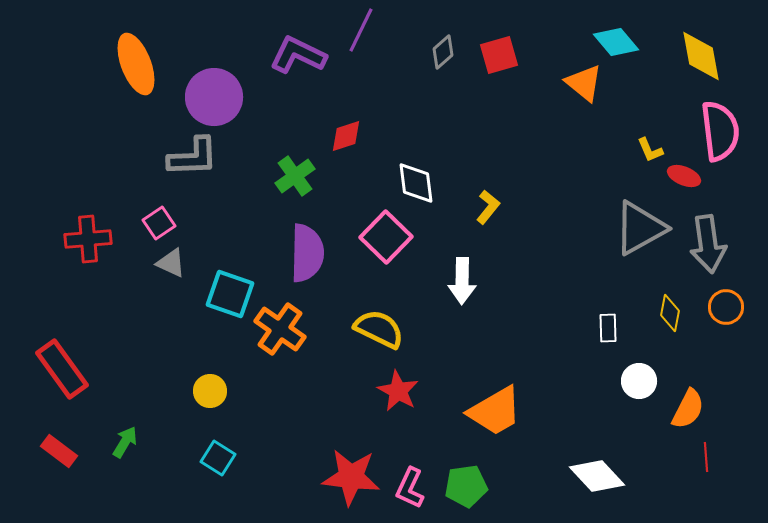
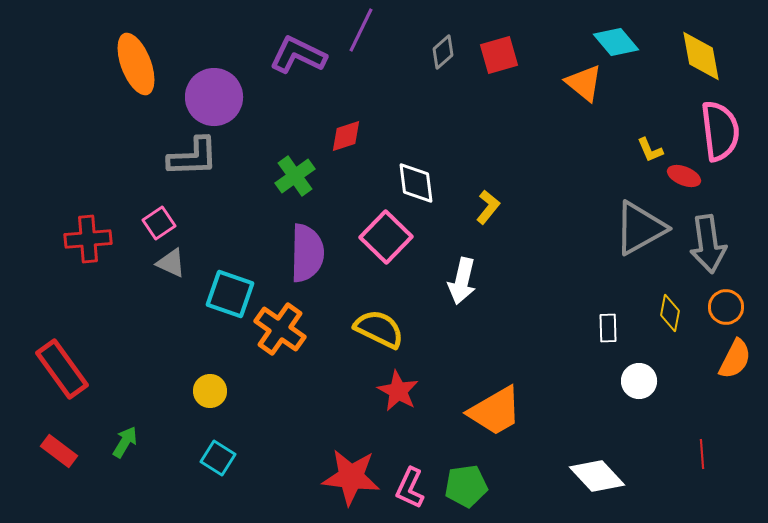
white arrow at (462, 281): rotated 12 degrees clockwise
orange semicircle at (688, 409): moved 47 px right, 50 px up
red line at (706, 457): moved 4 px left, 3 px up
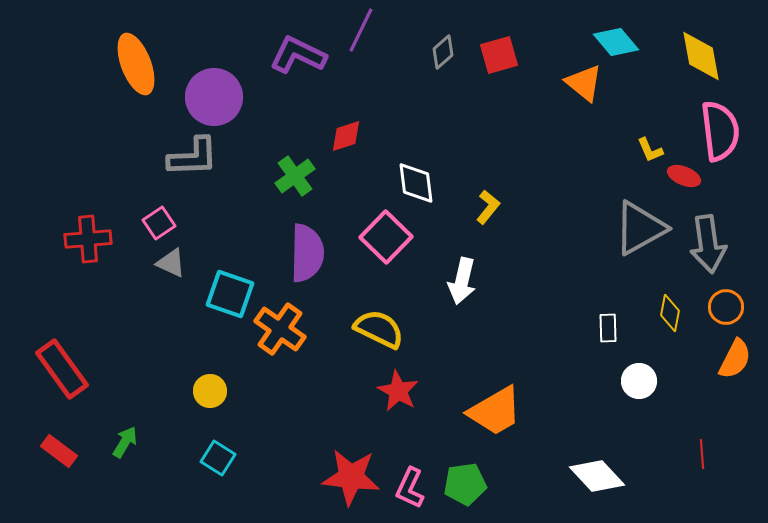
green pentagon at (466, 486): moved 1 px left, 2 px up
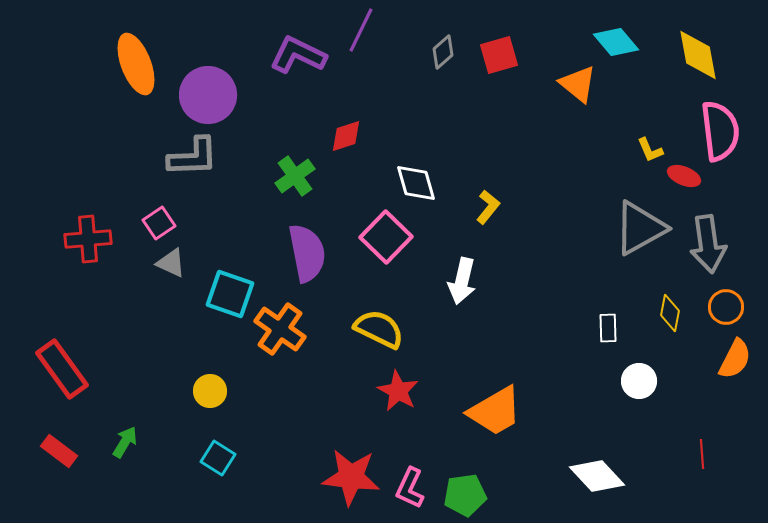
yellow diamond at (701, 56): moved 3 px left, 1 px up
orange triangle at (584, 83): moved 6 px left, 1 px down
purple circle at (214, 97): moved 6 px left, 2 px up
white diamond at (416, 183): rotated 9 degrees counterclockwise
purple semicircle at (307, 253): rotated 12 degrees counterclockwise
green pentagon at (465, 484): moved 11 px down
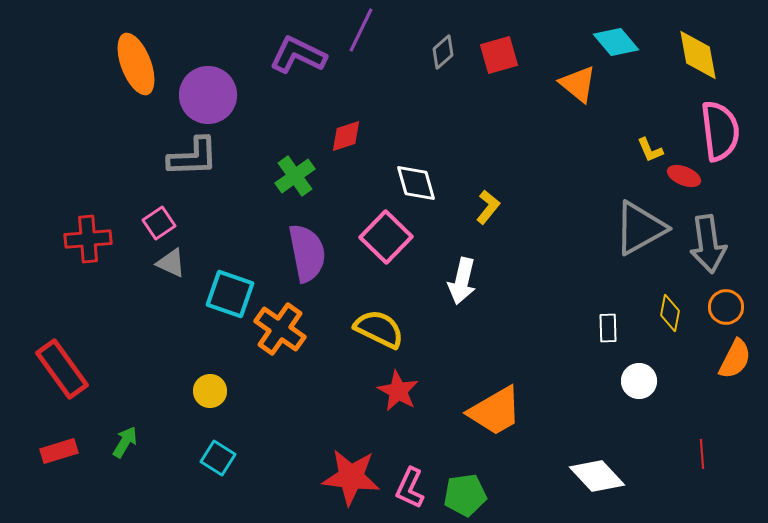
red rectangle at (59, 451): rotated 54 degrees counterclockwise
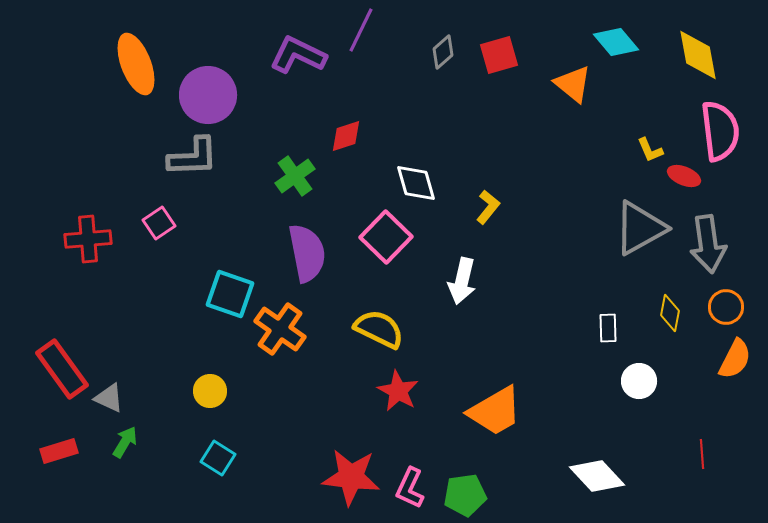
orange triangle at (578, 84): moved 5 px left
gray triangle at (171, 263): moved 62 px left, 135 px down
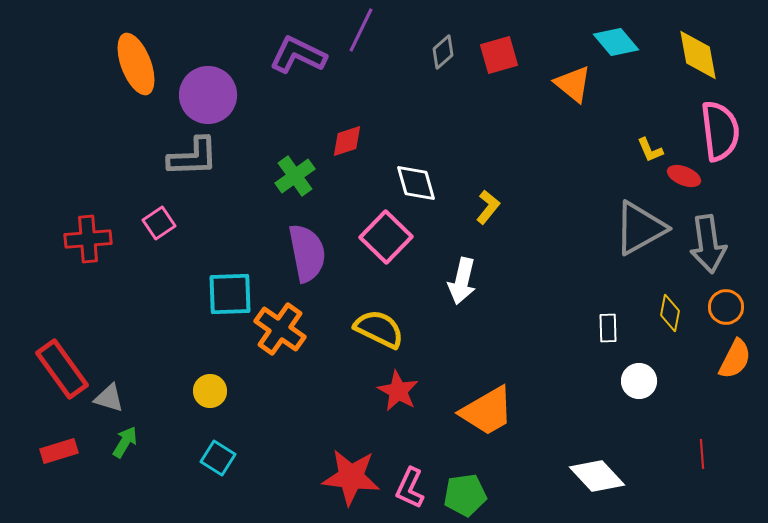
red diamond at (346, 136): moved 1 px right, 5 px down
cyan square at (230, 294): rotated 21 degrees counterclockwise
gray triangle at (109, 398): rotated 8 degrees counterclockwise
orange trapezoid at (495, 411): moved 8 px left
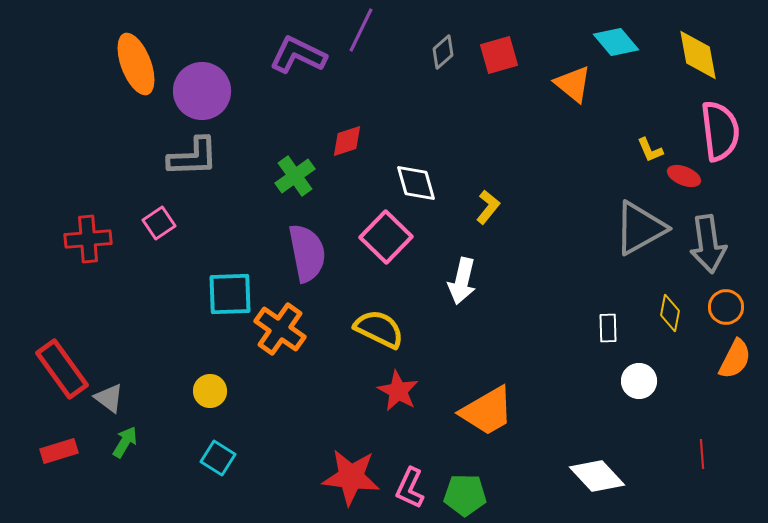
purple circle at (208, 95): moved 6 px left, 4 px up
gray triangle at (109, 398): rotated 20 degrees clockwise
green pentagon at (465, 495): rotated 9 degrees clockwise
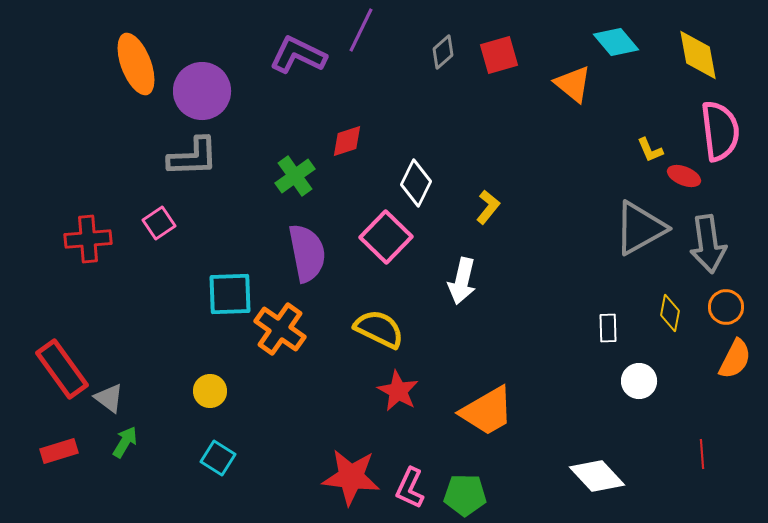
white diamond at (416, 183): rotated 42 degrees clockwise
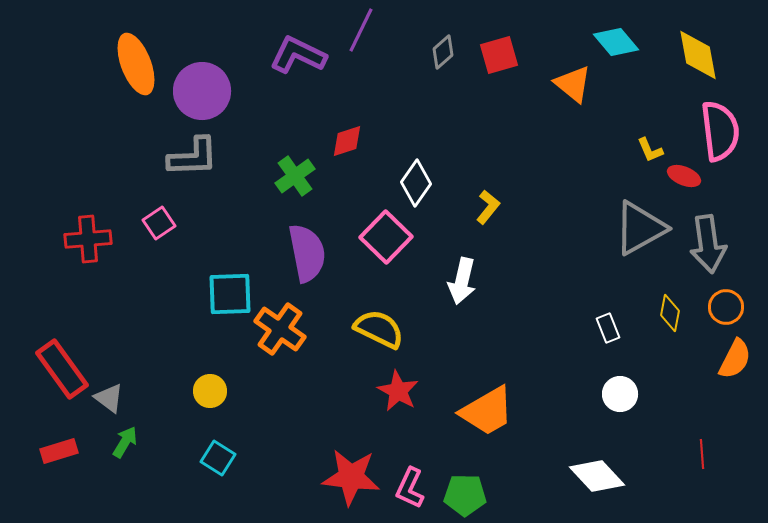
white diamond at (416, 183): rotated 9 degrees clockwise
white rectangle at (608, 328): rotated 20 degrees counterclockwise
white circle at (639, 381): moved 19 px left, 13 px down
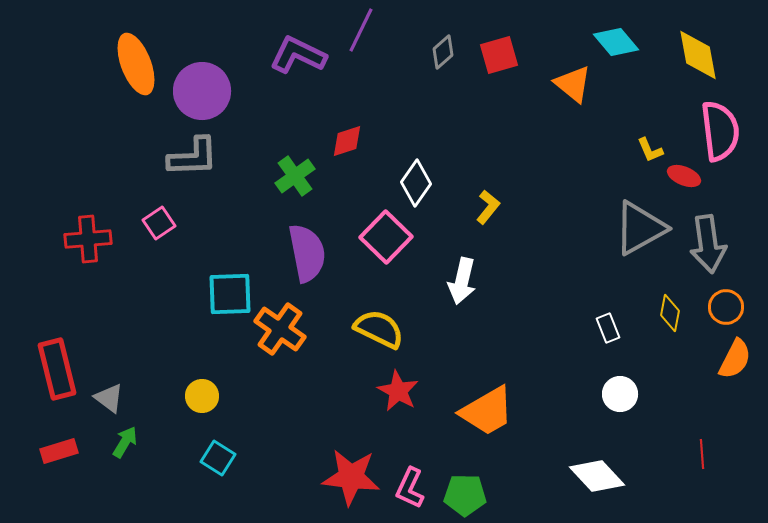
red rectangle at (62, 369): moved 5 px left; rotated 22 degrees clockwise
yellow circle at (210, 391): moved 8 px left, 5 px down
